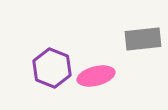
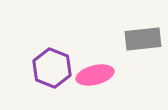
pink ellipse: moved 1 px left, 1 px up
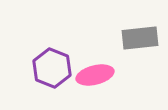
gray rectangle: moved 3 px left, 1 px up
